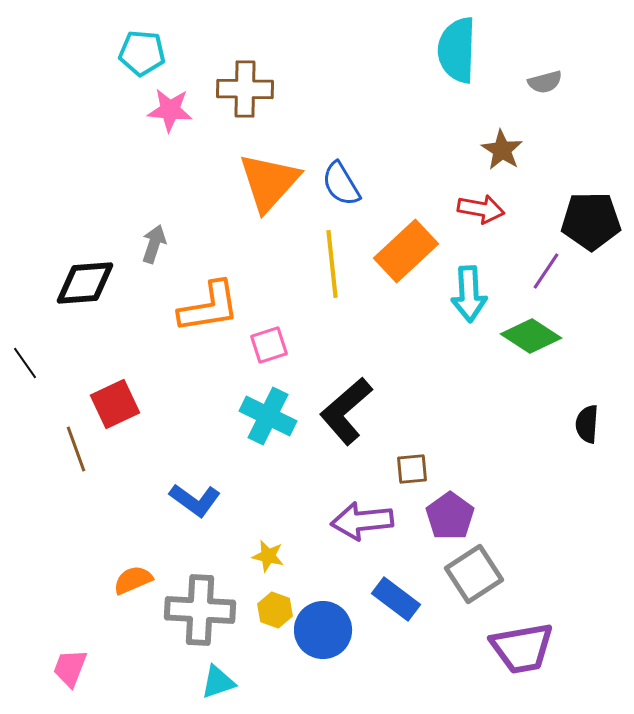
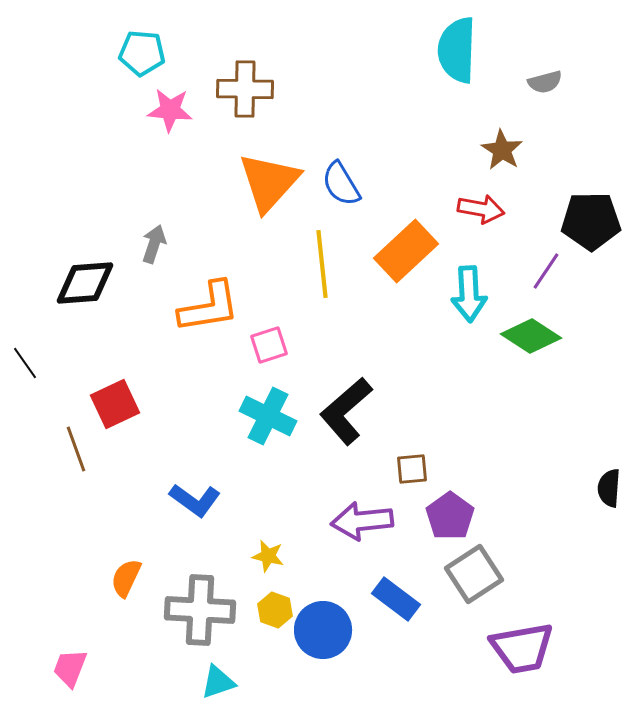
yellow line: moved 10 px left
black semicircle: moved 22 px right, 64 px down
orange semicircle: moved 7 px left, 2 px up; rotated 42 degrees counterclockwise
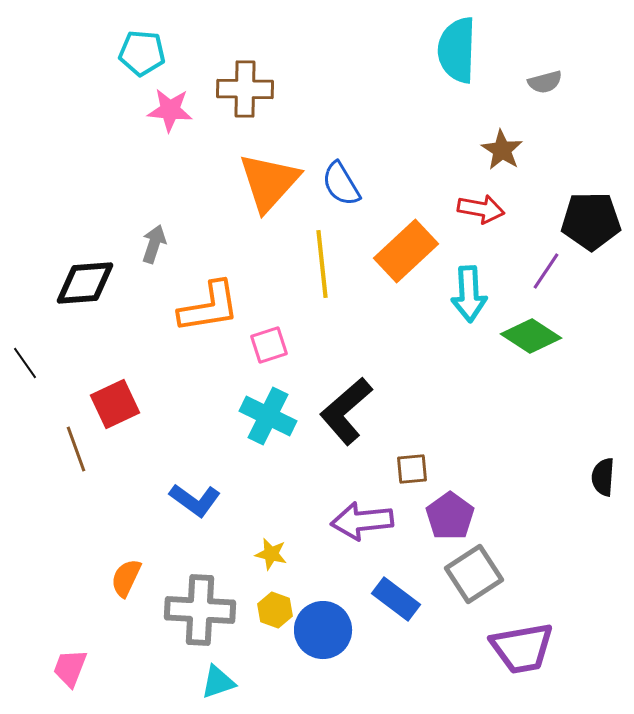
black semicircle: moved 6 px left, 11 px up
yellow star: moved 3 px right, 2 px up
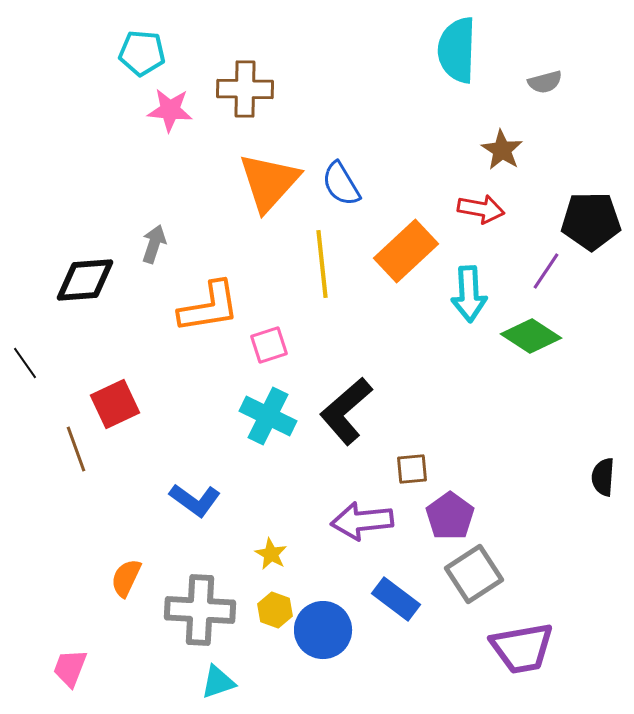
black diamond: moved 3 px up
yellow star: rotated 16 degrees clockwise
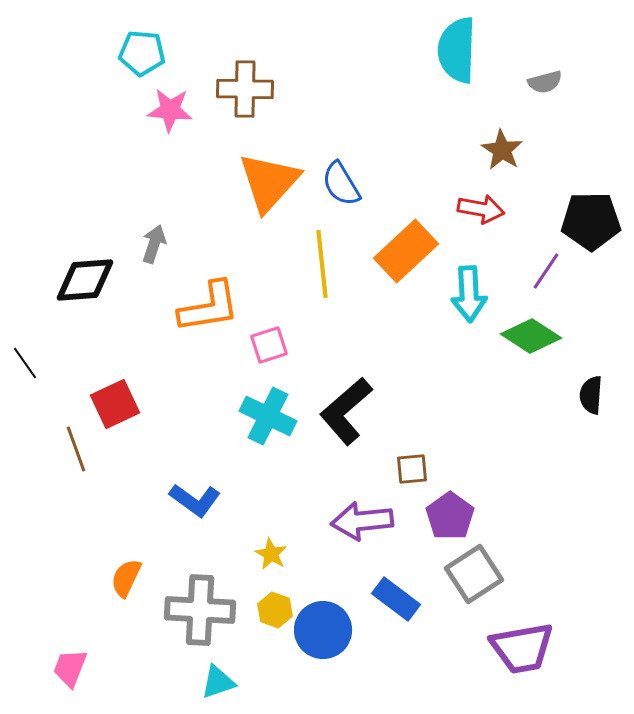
black semicircle: moved 12 px left, 82 px up
